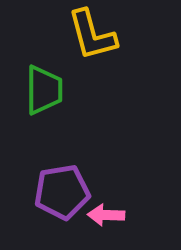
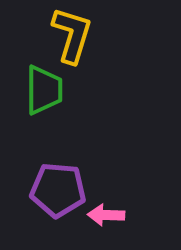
yellow L-shape: moved 20 px left; rotated 148 degrees counterclockwise
purple pentagon: moved 4 px left, 2 px up; rotated 14 degrees clockwise
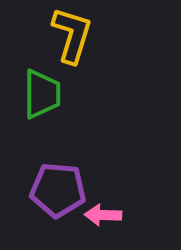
green trapezoid: moved 2 px left, 4 px down
pink arrow: moved 3 px left
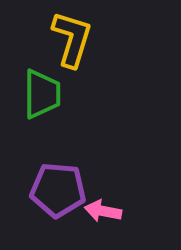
yellow L-shape: moved 4 px down
pink arrow: moved 4 px up; rotated 9 degrees clockwise
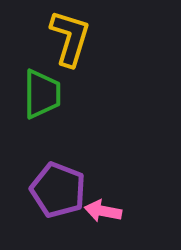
yellow L-shape: moved 2 px left, 1 px up
purple pentagon: rotated 16 degrees clockwise
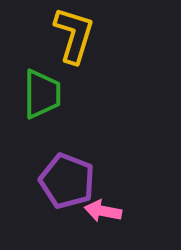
yellow L-shape: moved 4 px right, 3 px up
purple pentagon: moved 9 px right, 9 px up
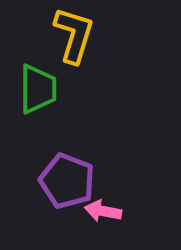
green trapezoid: moved 4 px left, 5 px up
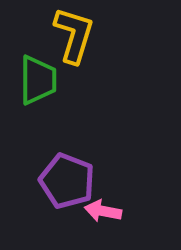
green trapezoid: moved 9 px up
